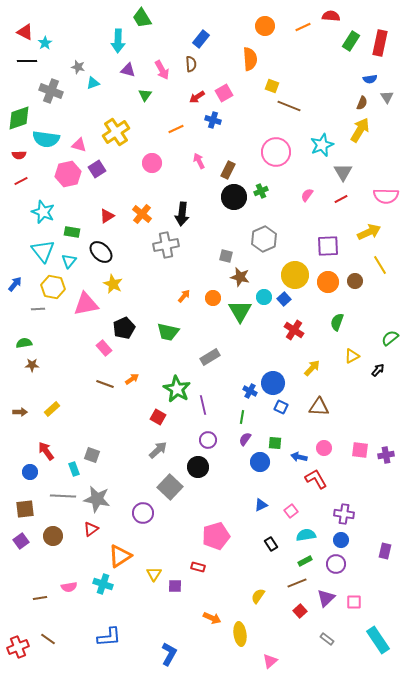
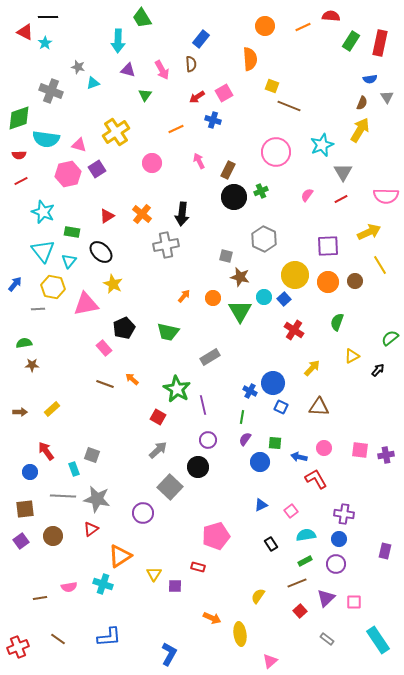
black line at (27, 61): moved 21 px right, 44 px up
gray hexagon at (264, 239): rotated 10 degrees counterclockwise
orange arrow at (132, 379): rotated 104 degrees counterclockwise
blue circle at (341, 540): moved 2 px left, 1 px up
brown line at (48, 639): moved 10 px right
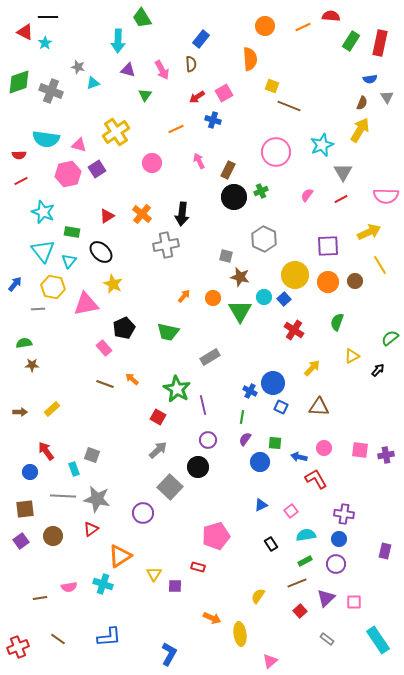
green diamond at (19, 118): moved 36 px up
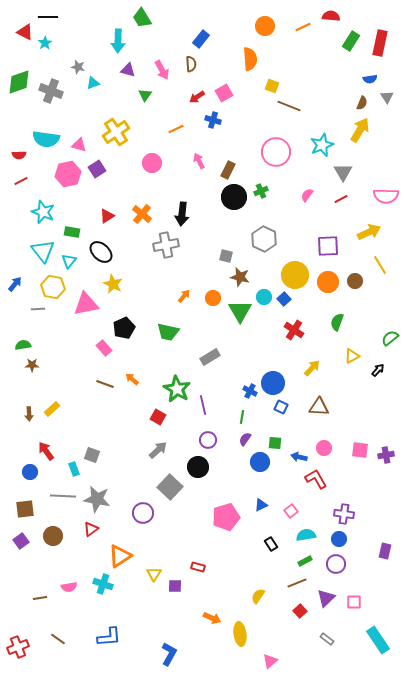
green semicircle at (24, 343): moved 1 px left, 2 px down
brown arrow at (20, 412): moved 9 px right, 2 px down; rotated 88 degrees clockwise
pink pentagon at (216, 536): moved 10 px right, 19 px up
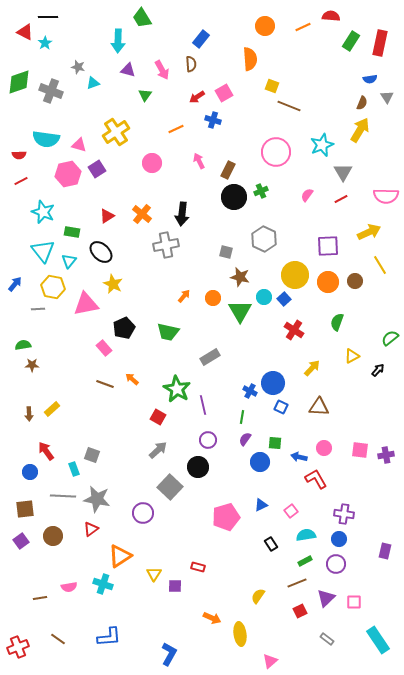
gray square at (226, 256): moved 4 px up
red square at (300, 611): rotated 16 degrees clockwise
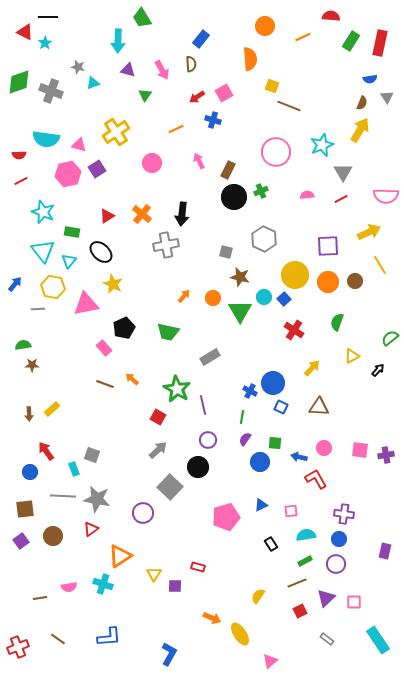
orange line at (303, 27): moved 10 px down
pink semicircle at (307, 195): rotated 48 degrees clockwise
pink square at (291, 511): rotated 32 degrees clockwise
yellow ellipse at (240, 634): rotated 25 degrees counterclockwise
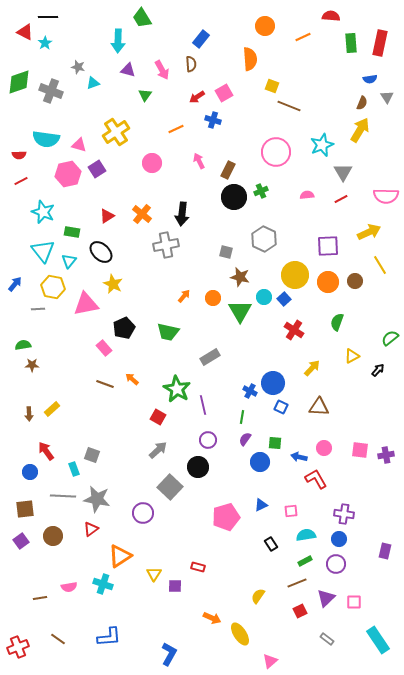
green rectangle at (351, 41): moved 2 px down; rotated 36 degrees counterclockwise
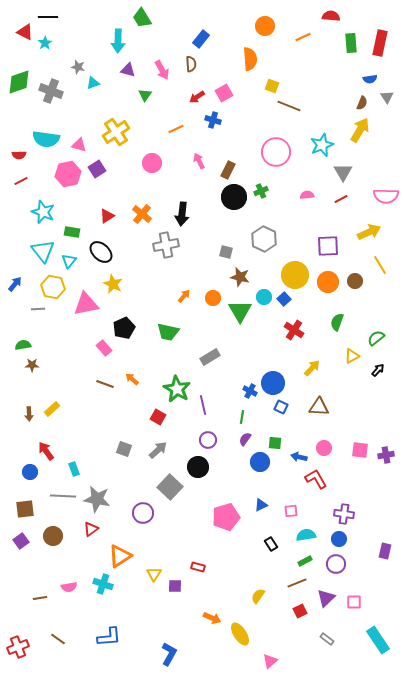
green semicircle at (390, 338): moved 14 px left
gray square at (92, 455): moved 32 px right, 6 px up
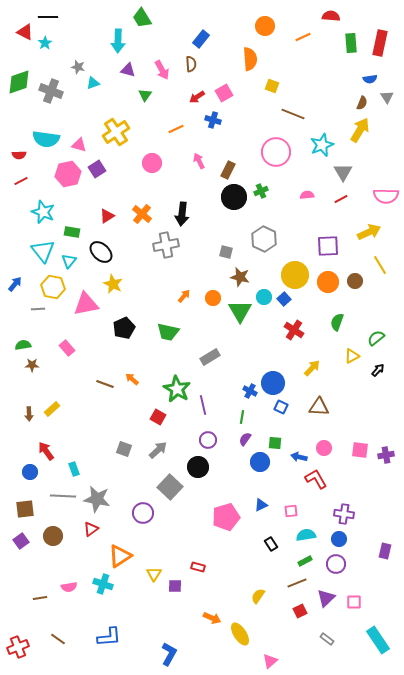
brown line at (289, 106): moved 4 px right, 8 px down
pink rectangle at (104, 348): moved 37 px left
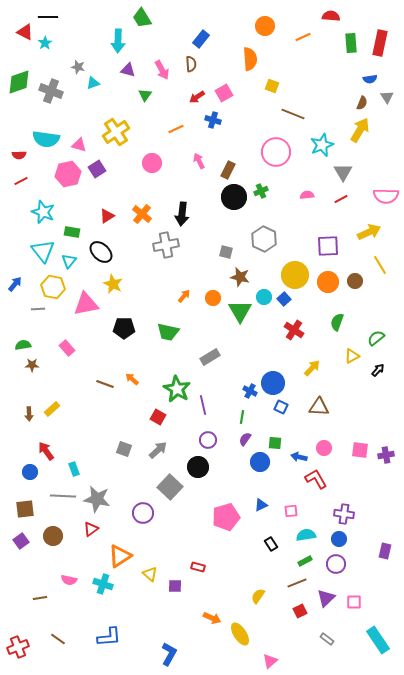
black pentagon at (124, 328): rotated 25 degrees clockwise
yellow triangle at (154, 574): moved 4 px left; rotated 21 degrees counterclockwise
pink semicircle at (69, 587): moved 7 px up; rotated 21 degrees clockwise
